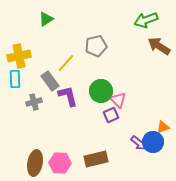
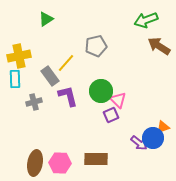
gray rectangle: moved 5 px up
blue circle: moved 4 px up
brown rectangle: rotated 15 degrees clockwise
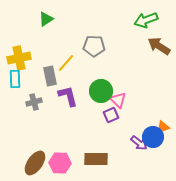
gray pentagon: moved 2 px left; rotated 15 degrees clockwise
yellow cross: moved 2 px down
gray rectangle: rotated 24 degrees clockwise
blue circle: moved 1 px up
brown ellipse: rotated 25 degrees clockwise
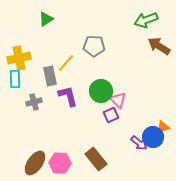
brown rectangle: rotated 50 degrees clockwise
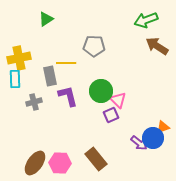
brown arrow: moved 2 px left
yellow line: rotated 48 degrees clockwise
blue circle: moved 1 px down
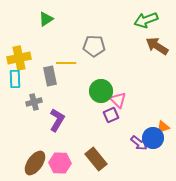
purple L-shape: moved 11 px left, 24 px down; rotated 45 degrees clockwise
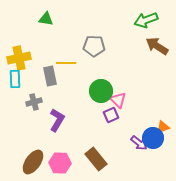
green triangle: rotated 42 degrees clockwise
brown ellipse: moved 2 px left, 1 px up
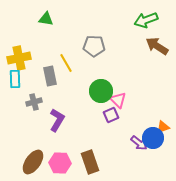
yellow line: rotated 60 degrees clockwise
brown rectangle: moved 6 px left, 3 px down; rotated 20 degrees clockwise
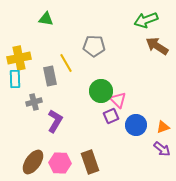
purple square: moved 1 px down
purple L-shape: moved 2 px left, 1 px down
blue circle: moved 17 px left, 13 px up
purple arrow: moved 23 px right, 6 px down
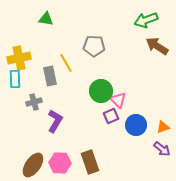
brown ellipse: moved 3 px down
